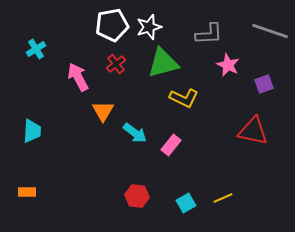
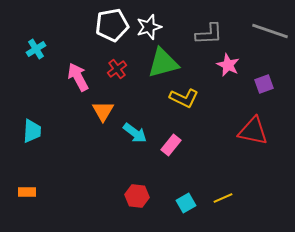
red cross: moved 1 px right, 5 px down
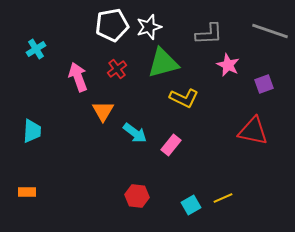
pink arrow: rotated 8 degrees clockwise
cyan square: moved 5 px right, 2 px down
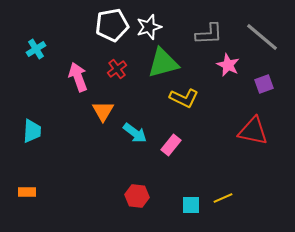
gray line: moved 8 px left, 6 px down; rotated 21 degrees clockwise
cyan square: rotated 30 degrees clockwise
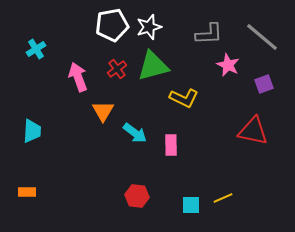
green triangle: moved 10 px left, 3 px down
pink rectangle: rotated 40 degrees counterclockwise
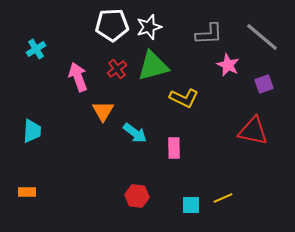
white pentagon: rotated 8 degrees clockwise
pink rectangle: moved 3 px right, 3 px down
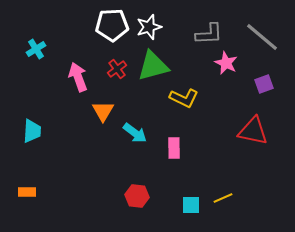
pink star: moved 2 px left, 2 px up
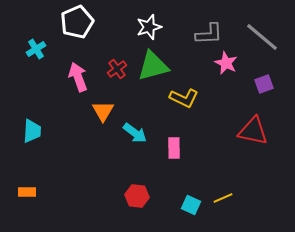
white pentagon: moved 35 px left, 3 px up; rotated 20 degrees counterclockwise
cyan square: rotated 24 degrees clockwise
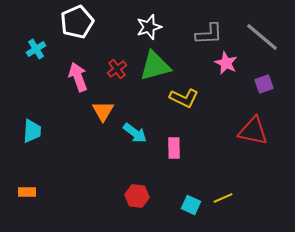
green triangle: moved 2 px right
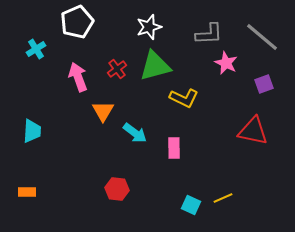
red hexagon: moved 20 px left, 7 px up
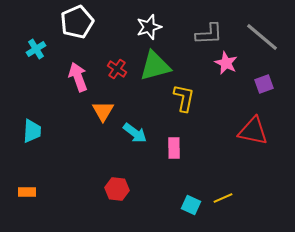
red cross: rotated 18 degrees counterclockwise
yellow L-shape: rotated 104 degrees counterclockwise
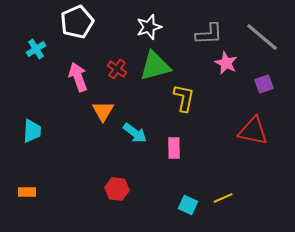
cyan square: moved 3 px left
